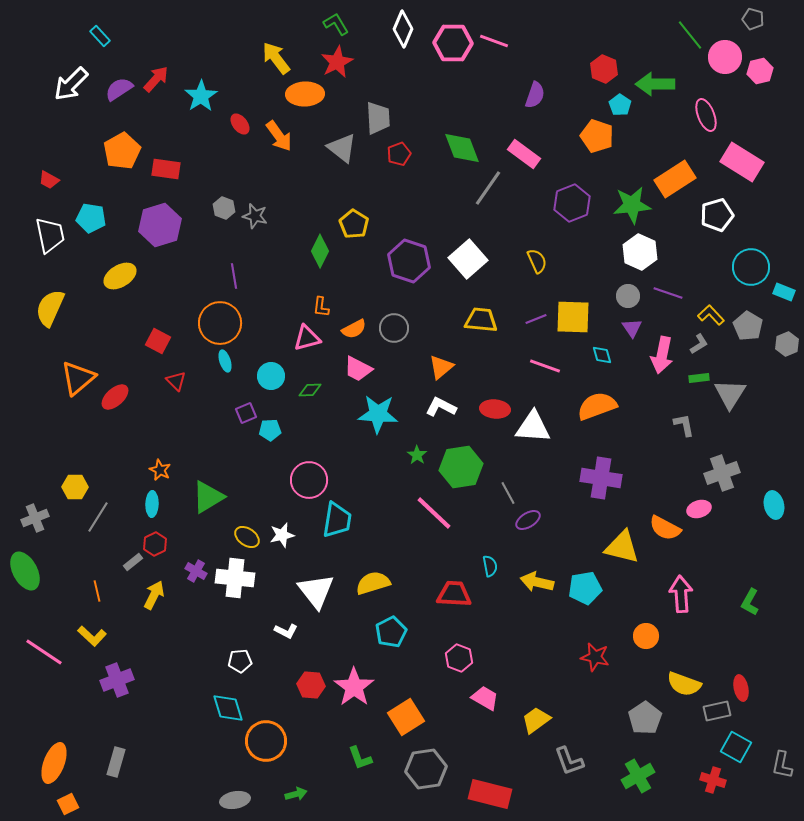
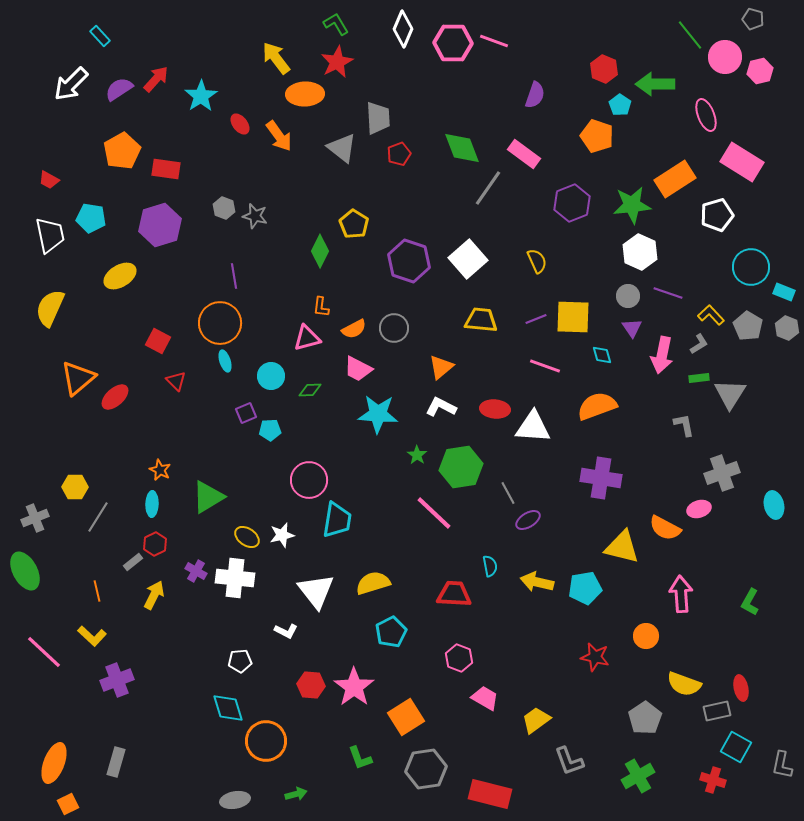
gray hexagon at (787, 344): moved 16 px up; rotated 15 degrees counterclockwise
pink line at (44, 652): rotated 9 degrees clockwise
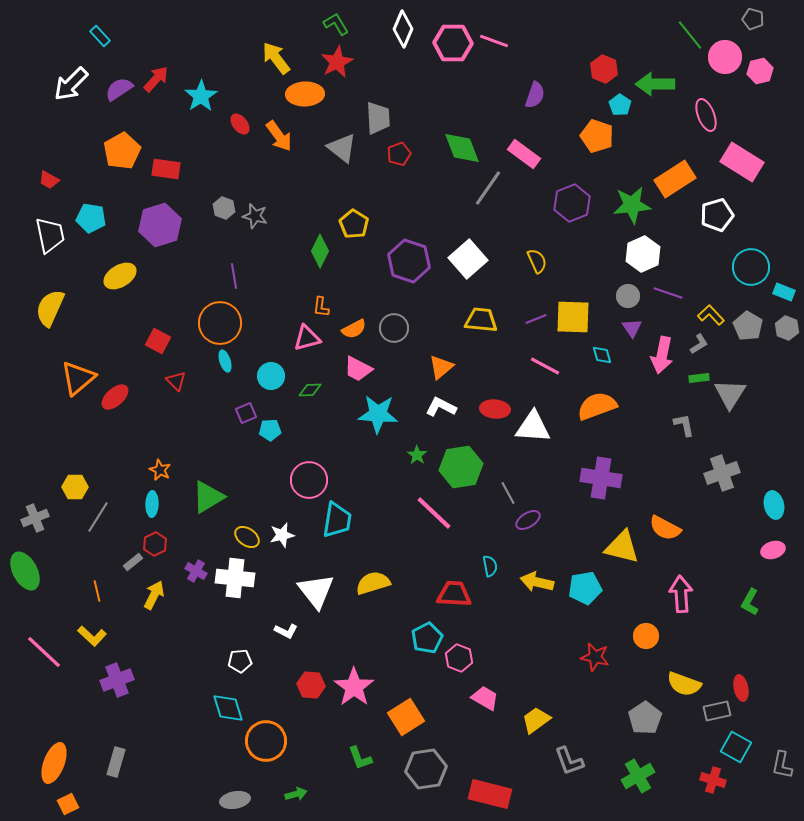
white hexagon at (640, 252): moved 3 px right, 2 px down; rotated 12 degrees clockwise
pink line at (545, 366): rotated 8 degrees clockwise
pink ellipse at (699, 509): moved 74 px right, 41 px down
cyan pentagon at (391, 632): moved 36 px right, 6 px down
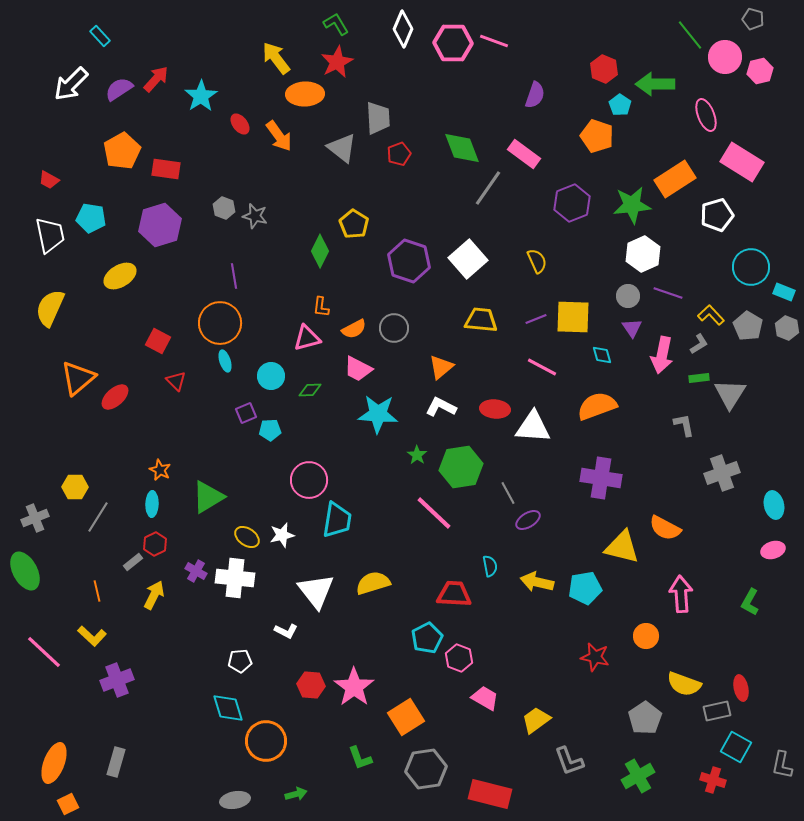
pink line at (545, 366): moved 3 px left, 1 px down
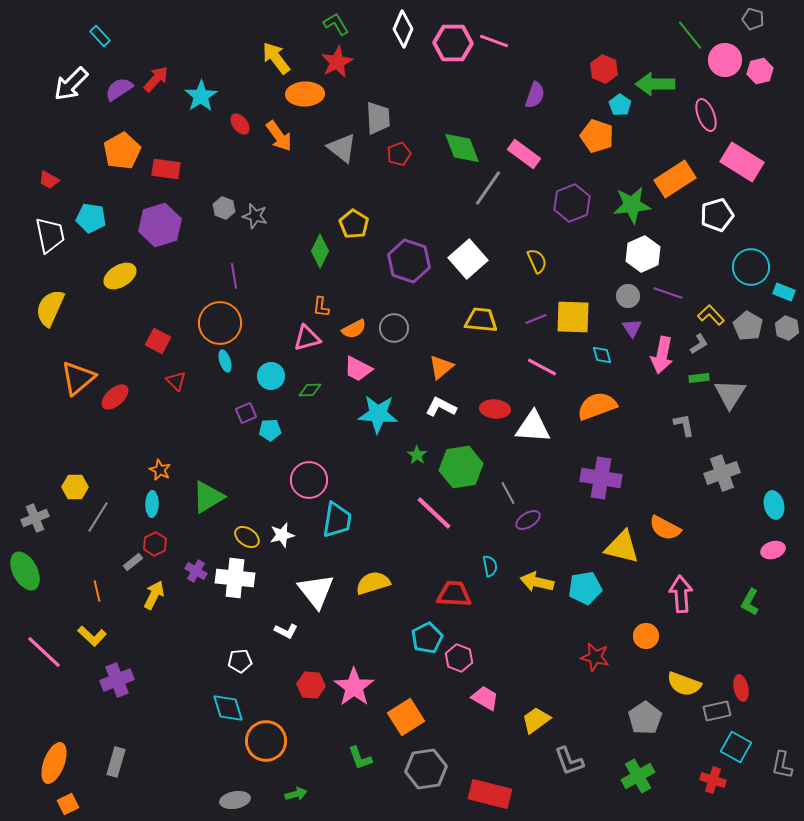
pink circle at (725, 57): moved 3 px down
